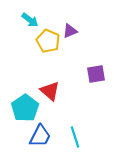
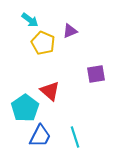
yellow pentagon: moved 5 px left, 2 px down
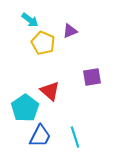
purple square: moved 4 px left, 3 px down
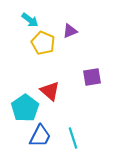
cyan line: moved 2 px left, 1 px down
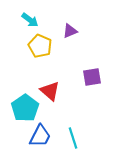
yellow pentagon: moved 3 px left, 3 px down
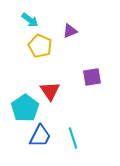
red triangle: rotated 15 degrees clockwise
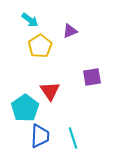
yellow pentagon: rotated 15 degrees clockwise
blue trapezoid: rotated 25 degrees counterclockwise
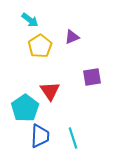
purple triangle: moved 2 px right, 6 px down
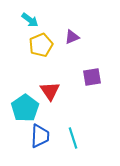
yellow pentagon: moved 1 px right, 1 px up; rotated 10 degrees clockwise
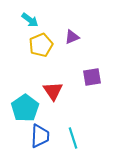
red triangle: moved 3 px right
